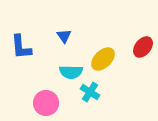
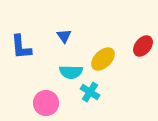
red ellipse: moved 1 px up
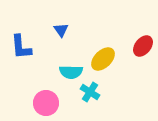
blue triangle: moved 3 px left, 6 px up
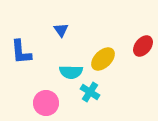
blue L-shape: moved 5 px down
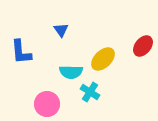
pink circle: moved 1 px right, 1 px down
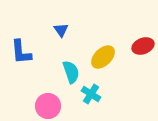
red ellipse: rotated 30 degrees clockwise
yellow ellipse: moved 2 px up
cyan semicircle: rotated 110 degrees counterclockwise
cyan cross: moved 1 px right, 2 px down
pink circle: moved 1 px right, 2 px down
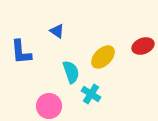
blue triangle: moved 4 px left, 1 px down; rotated 21 degrees counterclockwise
pink circle: moved 1 px right
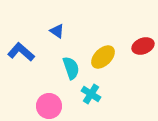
blue L-shape: rotated 136 degrees clockwise
cyan semicircle: moved 4 px up
